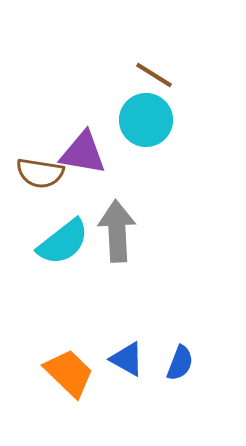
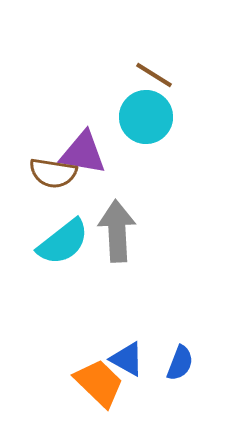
cyan circle: moved 3 px up
brown semicircle: moved 13 px right
orange trapezoid: moved 30 px right, 10 px down
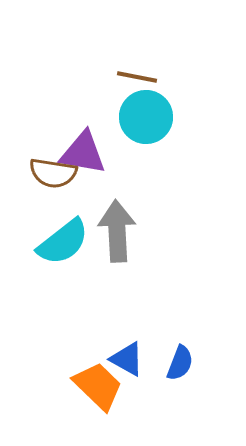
brown line: moved 17 px left, 2 px down; rotated 21 degrees counterclockwise
orange trapezoid: moved 1 px left, 3 px down
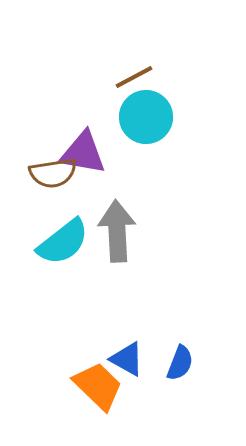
brown line: moved 3 px left; rotated 39 degrees counterclockwise
brown semicircle: rotated 18 degrees counterclockwise
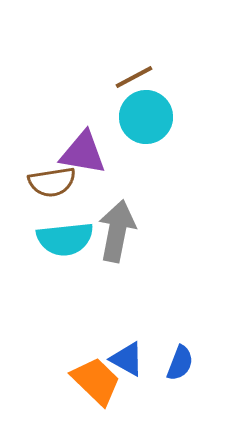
brown semicircle: moved 1 px left, 9 px down
gray arrow: rotated 14 degrees clockwise
cyan semicircle: moved 2 px right, 3 px up; rotated 32 degrees clockwise
orange trapezoid: moved 2 px left, 5 px up
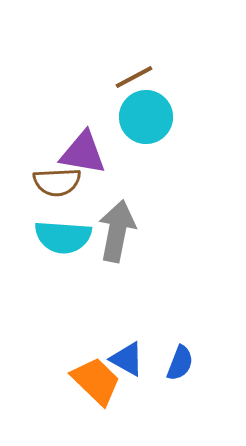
brown semicircle: moved 5 px right; rotated 6 degrees clockwise
cyan semicircle: moved 2 px left, 2 px up; rotated 10 degrees clockwise
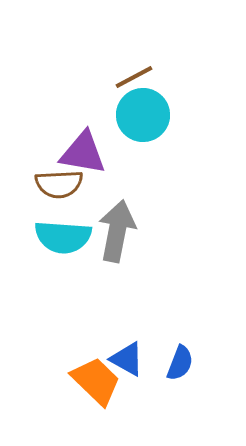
cyan circle: moved 3 px left, 2 px up
brown semicircle: moved 2 px right, 2 px down
